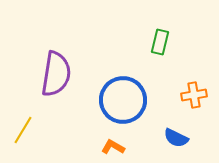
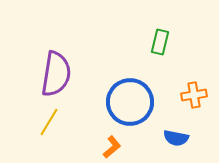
blue circle: moved 7 px right, 2 px down
yellow line: moved 26 px right, 8 px up
blue semicircle: rotated 15 degrees counterclockwise
orange L-shape: moved 1 px left; rotated 110 degrees clockwise
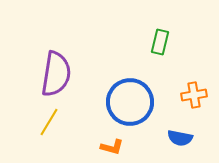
blue semicircle: moved 4 px right
orange L-shape: rotated 55 degrees clockwise
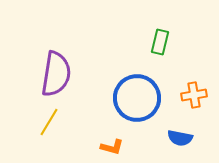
blue circle: moved 7 px right, 4 px up
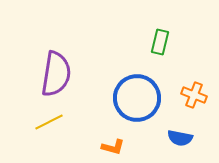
orange cross: rotated 30 degrees clockwise
yellow line: rotated 32 degrees clockwise
orange L-shape: moved 1 px right
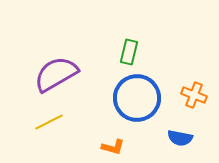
green rectangle: moved 31 px left, 10 px down
purple semicircle: rotated 129 degrees counterclockwise
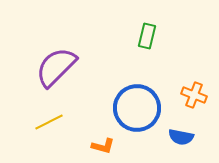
green rectangle: moved 18 px right, 16 px up
purple semicircle: moved 7 px up; rotated 15 degrees counterclockwise
blue circle: moved 10 px down
blue semicircle: moved 1 px right, 1 px up
orange L-shape: moved 10 px left, 1 px up
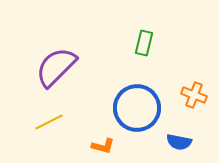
green rectangle: moved 3 px left, 7 px down
blue semicircle: moved 2 px left, 5 px down
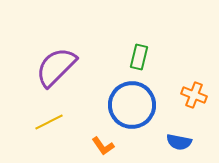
green rectangle: moved 5 px left, 14 px down
blue circle: moved 5 px left, 3 px up
orange L-shape: rotated 40 degrees clockwise
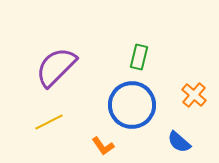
orange cross: rotated 20 degrees clockwise
blue semicircle: rotated 30 degrees clockwise
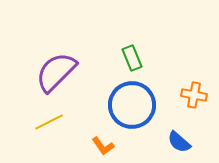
green rectangle: moved 7 px left, 1 px down; rotated 35 degrees counterclockwise
purple semicircle: moved 5 px down
orange cross: rotated 30 degrees counterclockwise
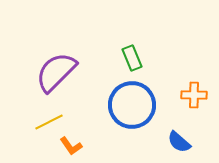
orange cross: rotated 10 degrees counterclockwise
orange L-shape: moved 32 px left
